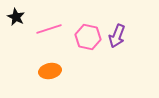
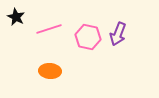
purple arrow: moved 1 px right, 2 px up
orange ellipse: rotated 15 degrees clockwise
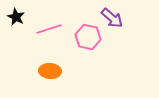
purple arrow: moved 6 px left, 16 px up; rotated 70 degrees counterclockwise
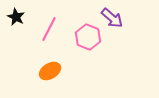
pink line: rotated 45 degrees counterclockwise
pink hexagon: rotated 10 degrees clockwise
orange ellipse: rotated 35 degrees counterclockwise
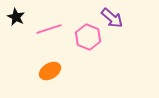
pink line: rotated 45 degrees clockwise
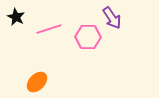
purple arrow: rotated 15 degrees clockwise
pink hexagon: rotated 20 degrees counterclockwise
orange ellipse: moved 13 px left, 11 px down; rotated 15 degrees counterclockwise
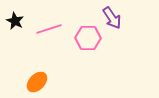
black star: moved 1 px left, 4 px down
pink hexagon: moved 1 px down
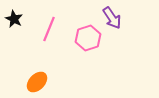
black star: moved 1 px left, 2 px up
pink line: rotated 50 degrees counterclockwise
pink hexagon: rotated 20 degrees counterclockwise
